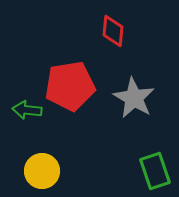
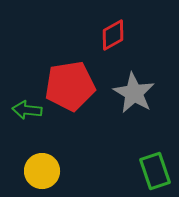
red diamond: moved 4 px down; rotated 56 degrees clockwise
gray star: moved 5 px up
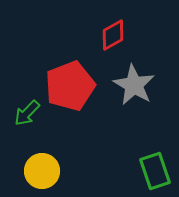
red pentagon: rotated 12 degrees counterclockwise
gray star: moved 8 px up
green arrow: moved 3 px down; rotated 52 degrees counterclockwise
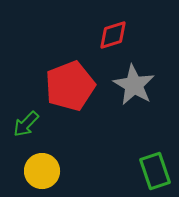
red diamond: rotated 12 degrees clockwise
green arrow: moved 1 px left, 11 px down
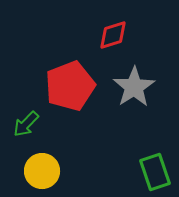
gray star: moved 2 px down; rotated 9 degrees clockwise
green rectangle: moved 1 px down
